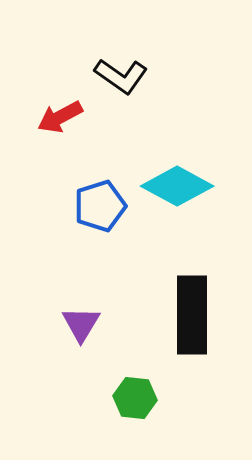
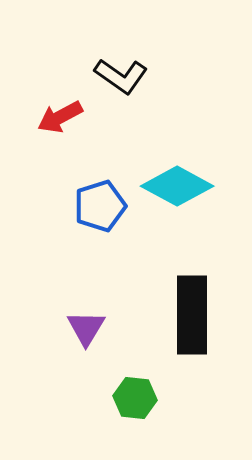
purple triangle: moved 5 px right, 4 px down
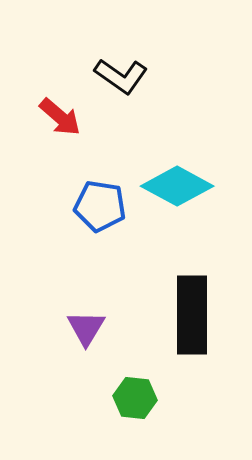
red arrow: rotated 111 degrees counterclockwise
blue pentagon: rotated 27 degrees clockwise
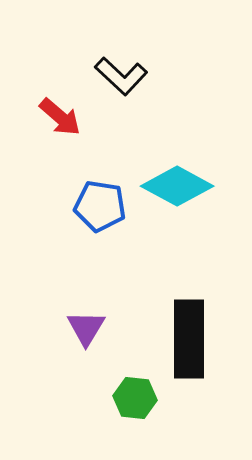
black L-shape: rotated 8 degrees clockwise
black rectangle: moved 3 px left, 24 px down
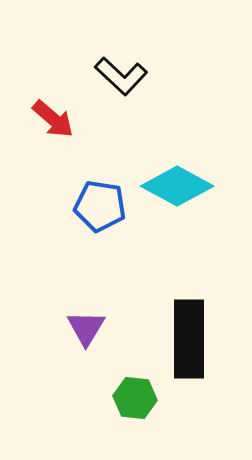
red arrow: moved 7 px left, 2 px down
